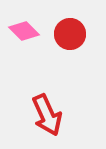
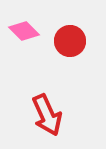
red circle: moved 7 px down
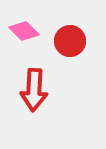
red arrow: moved 13 px left, 25 px up; rotated 27 degrees clockwise
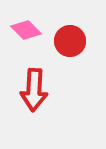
pink diamond: moved 2 px right, 1 px up
